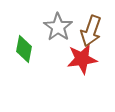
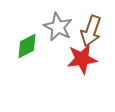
gray star: rotated 8 degrees counterclockwise
green diamond: moved 3 px right, 3 px up; rotated 52 degrees clockwise
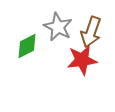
brown arrow: moved 1 px down
red star: moved 1 px down
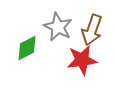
brown arrow: moved 1 px right, 2 px up
green diamond: moved 2 px down
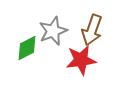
gray star: moved 5 px left, 4 px down; rotated 24 degrees clockwise
red star: moved 1 px left
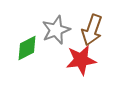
gray star: moved 3 px right, 1 px up
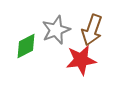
green diamond: moved 1 px left, 2 px up
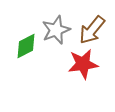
brown arrow: rotated 20 degrees clockwise
red star: moved 2 px right, 4 px down
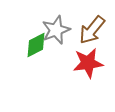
green diamond: moved 10 px right, 1 px up
red star: moved 5 px right, 1 px up
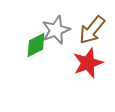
red star: rotated 12 degrees counterclockwise
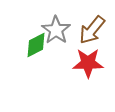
gray star: rotated 16 degrees counterclockwise
red star: rotated 20 degrees clockwise
